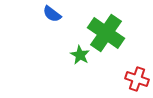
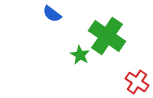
green cross: moved 1 px right, 3 px down
red cross: moved 3 px down; rotated 15 degrees clockwise
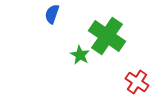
blue semicircle: rotated 72 degrees clockwise
